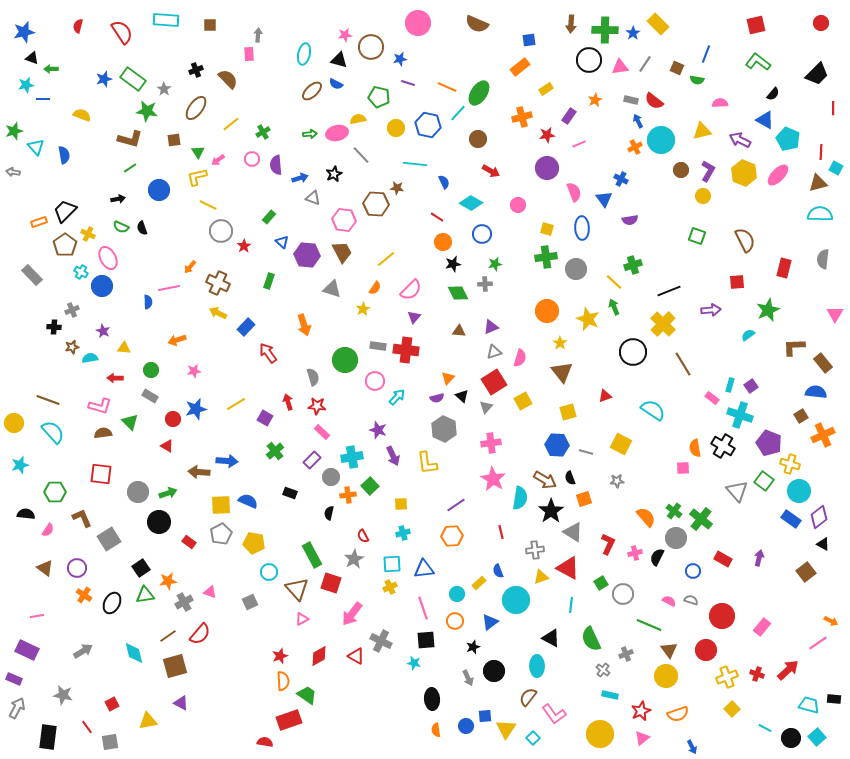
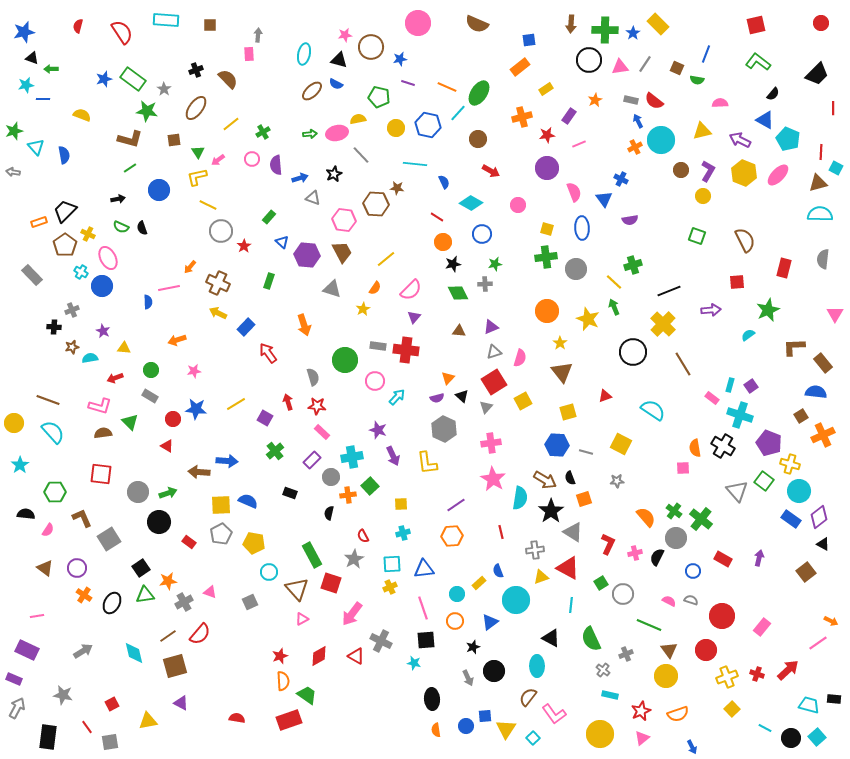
red arrow at (115, 378): rotated 21 degrees counterclockwise
blue star at (196, 409): rotated 20 degrees clockwise
cyan star at (20, 465): rotated 18 degrees counterclockwise
red semicircle at (265, 742): moved 28 px left, 24 px up
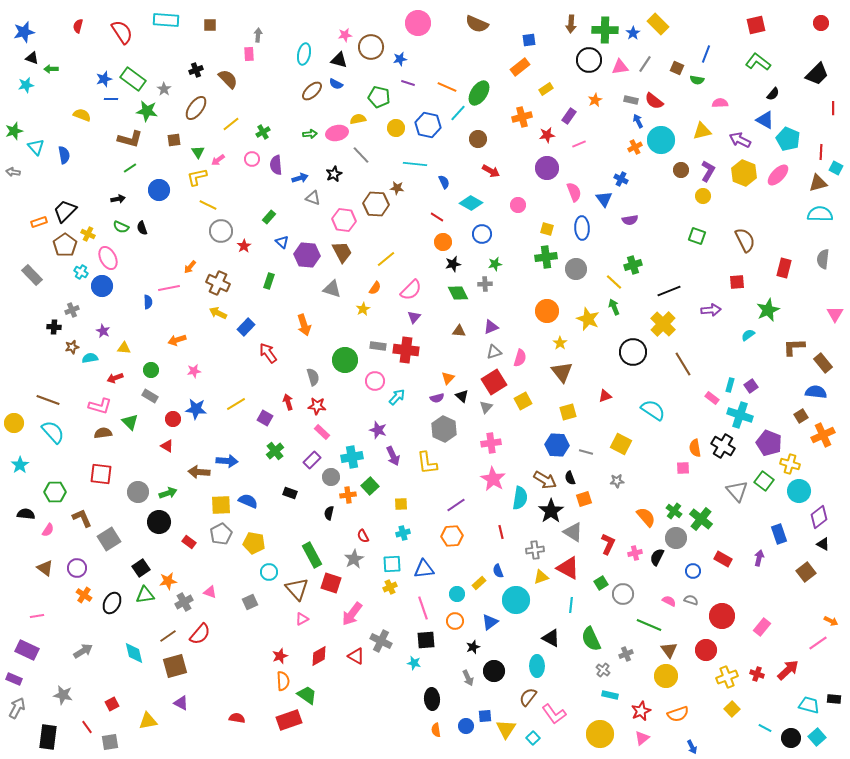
blue line at (43, 99): moved 68 px right
blue rectangle at (791, 519): moved 12 px left, 15 px down; rotated 36 degrees clockwise
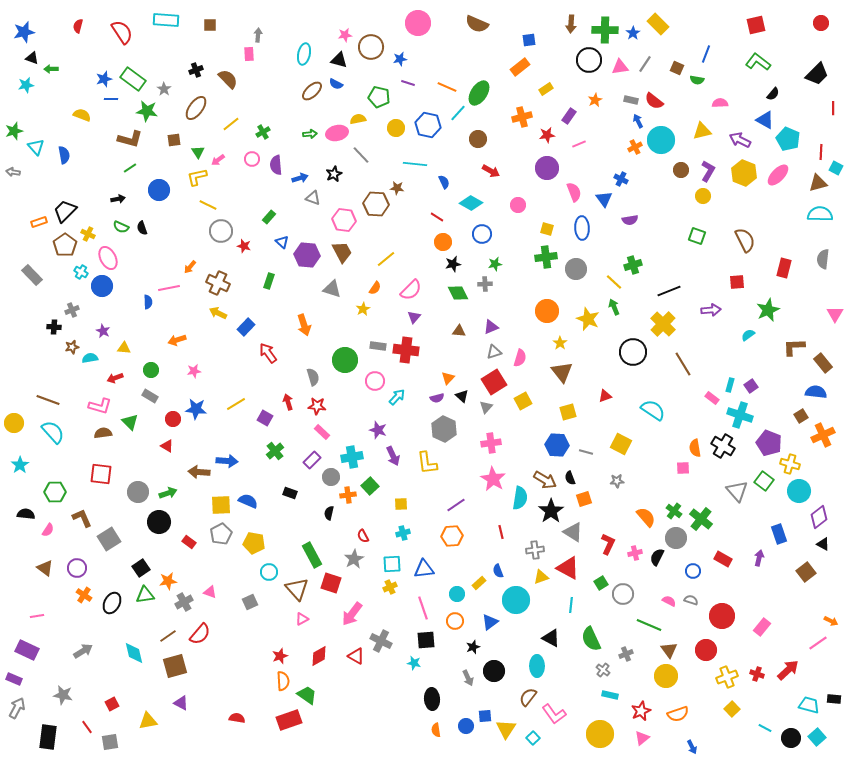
red star at (244, 246): rotated 24 degrees counterclockwise
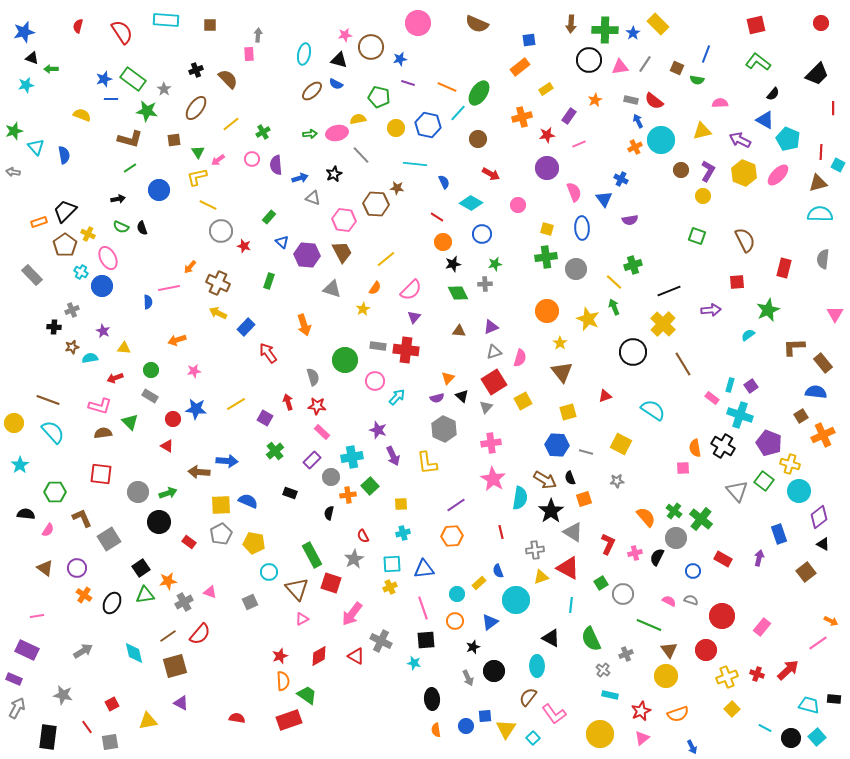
cyan square at (836, 168): moved 2 px right, 3 px up
red arrow at (491, 171): moved 3 px down
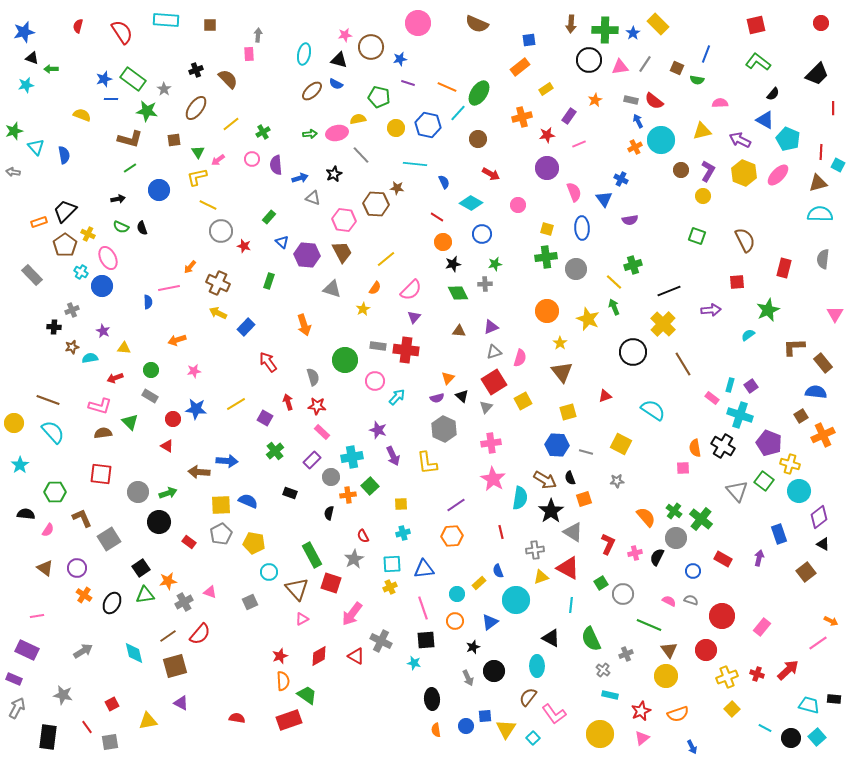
red arrow at (268, 353): moved 9 px down
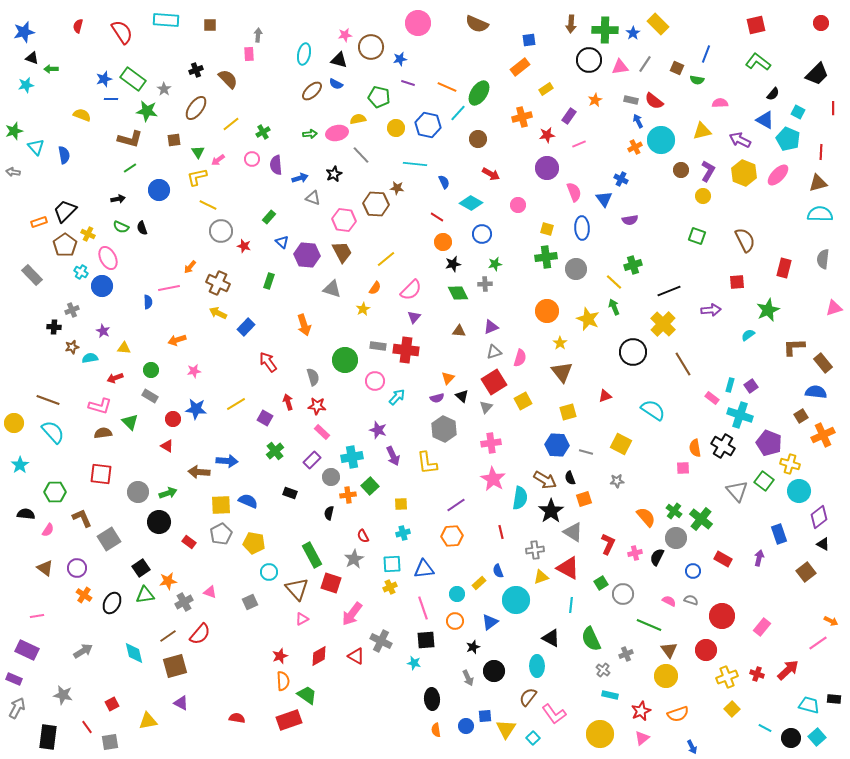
cyan square at (838, 165): moved 40 px left, 53 px up
pink triangle at (835, 314): moved 1 px left, 6 px up; rotated 42 degrees clockwise
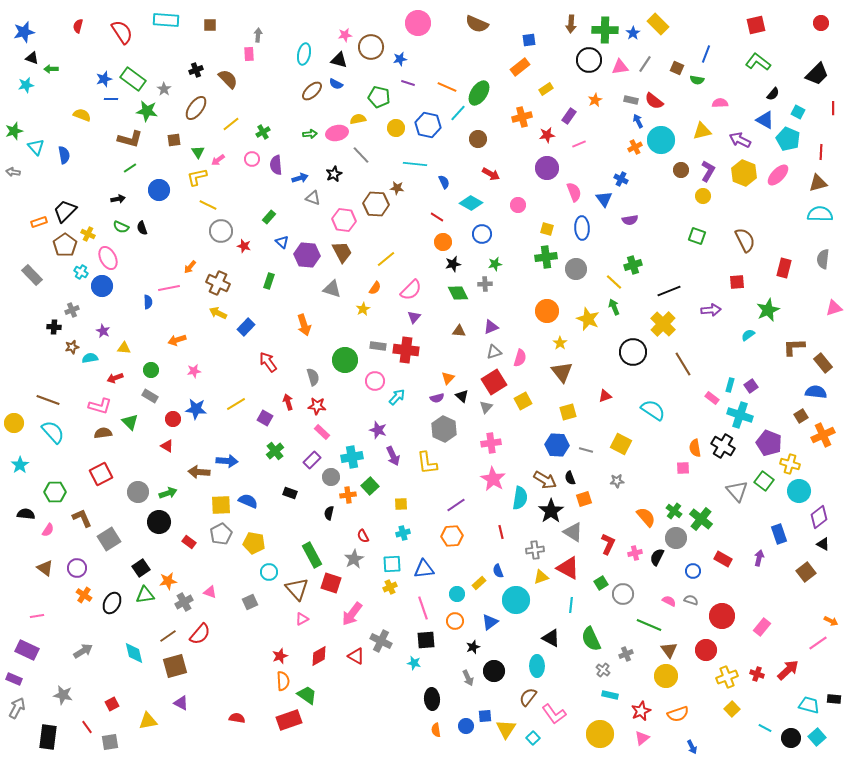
gray line at (586, 452): moved 2 px up
red square at (101, 474): rotated 35 degrees counterclockwise
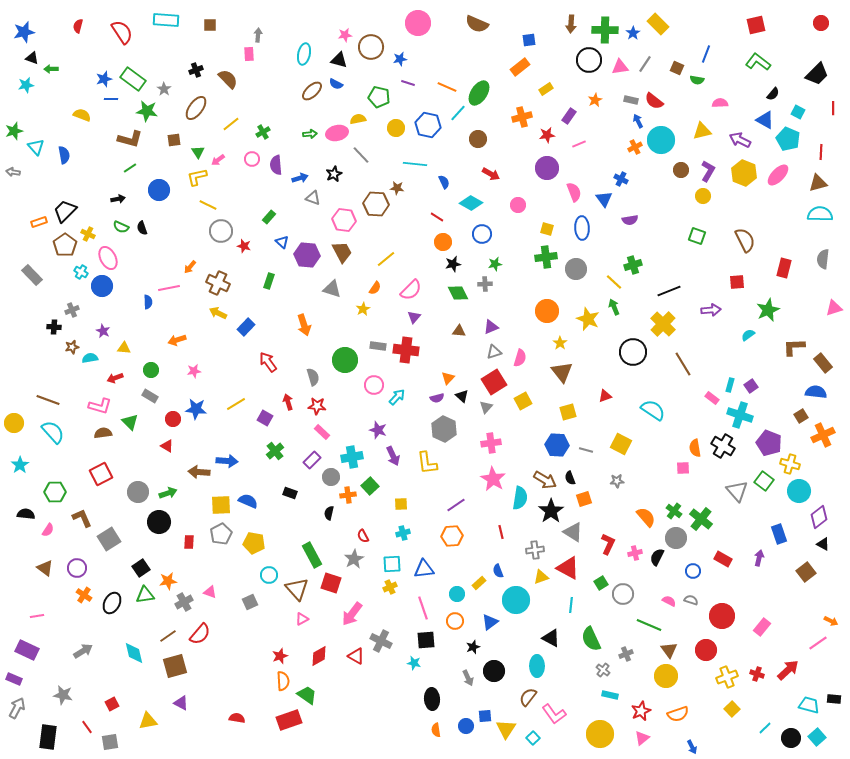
pink circle at (375, 381): moved 1 px left, 4 px down
red rectangle at (189, 542): rotated 56 degrees clockwise
cyan circle at (269, 572): moved 3 px down
cyan line at (765, 728): rotated 72 degrees counterclockwise
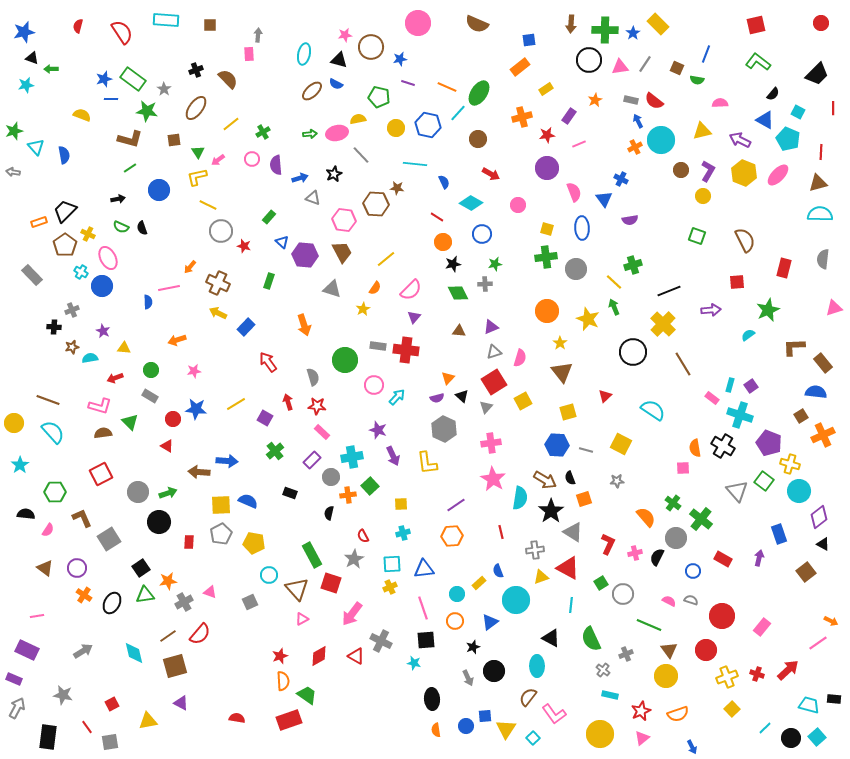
purple hexagon at (307, 255): moved 2 px left
red triangle at (605, 396): rotated 24 degrees counterclockwise
green cross at (674, 511): moved 1 px left, 8 px up
